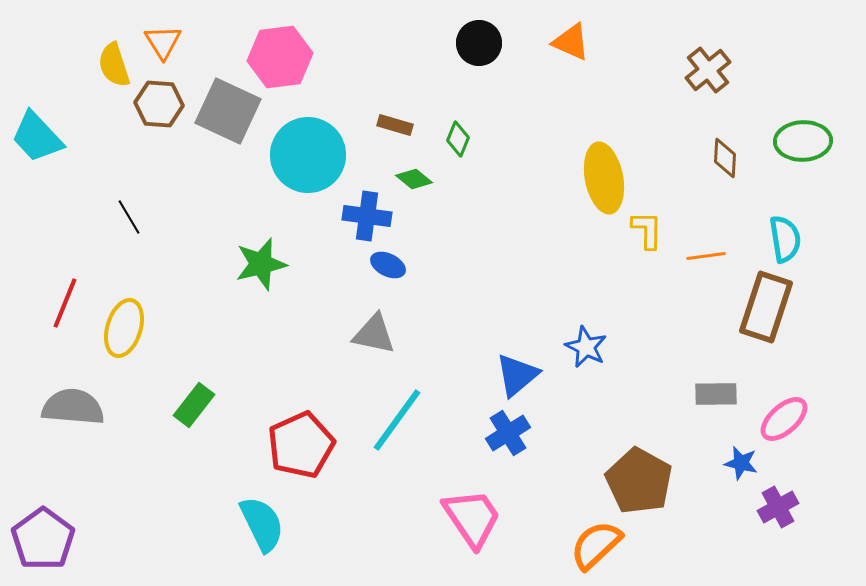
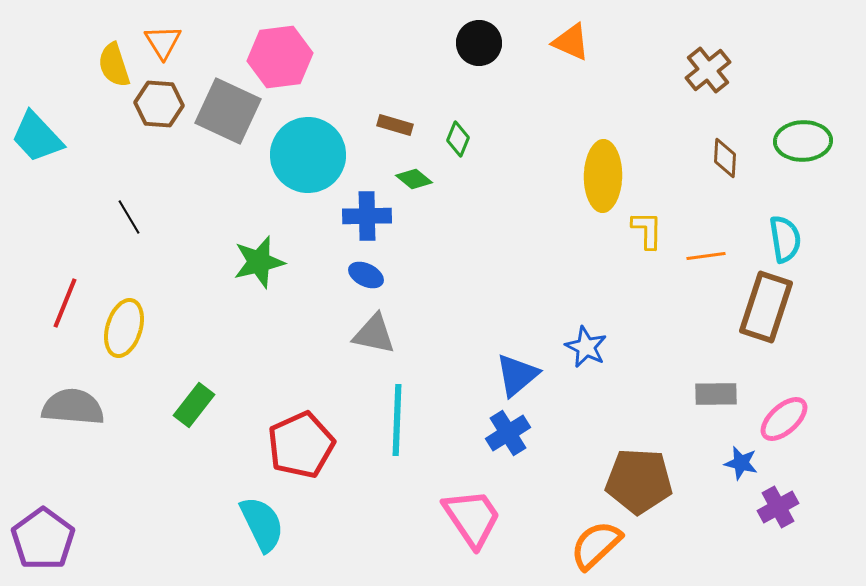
yellow ellipse at (604, 178): moved 1 px left, 2 px up; rotated 12 degrees clockwise
blue cross at (367, 216): rotated 9 degrees counterclockwise
green star at (261, 264): moved 2 px left, 2 px up
blue ellipse at (388, 265): moved 22 px left, 10 px down
cyan line at (397, 420): rotated 34 degrees counterclockwise
brown pentagon at (639, 481): rotated 26 degrees counterclockwise
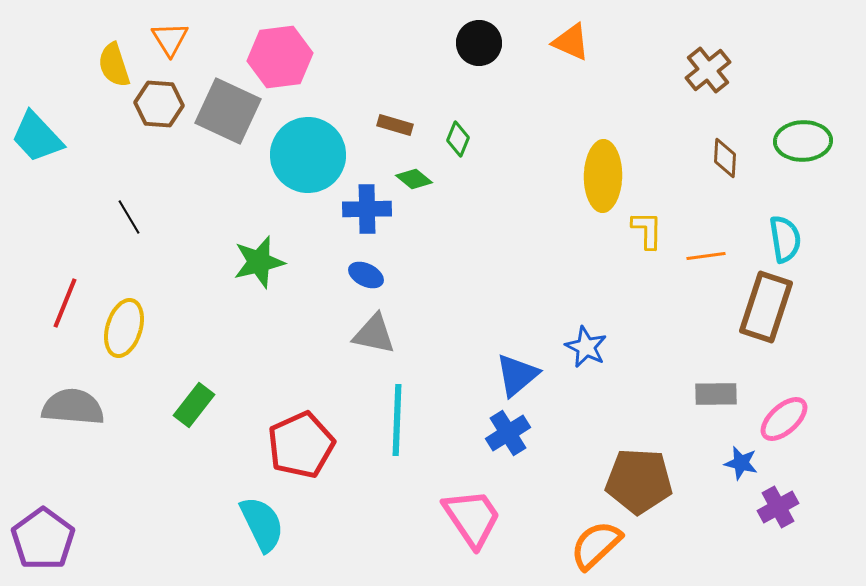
orange triangle at (163, 42): moved 7 px right, 3 px up
blue cross at (367, 216): moved 7 px up
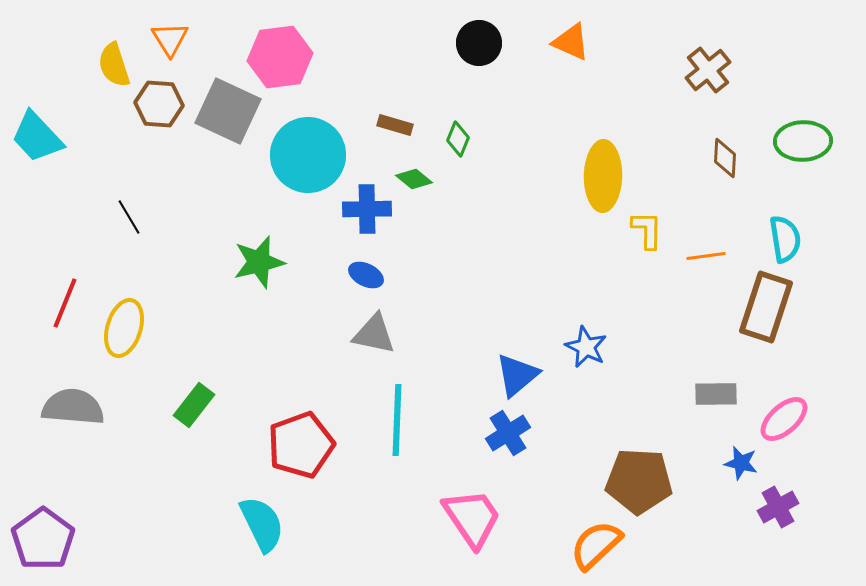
red pentagon at (301, 445): rotated 4 degrees clockwise
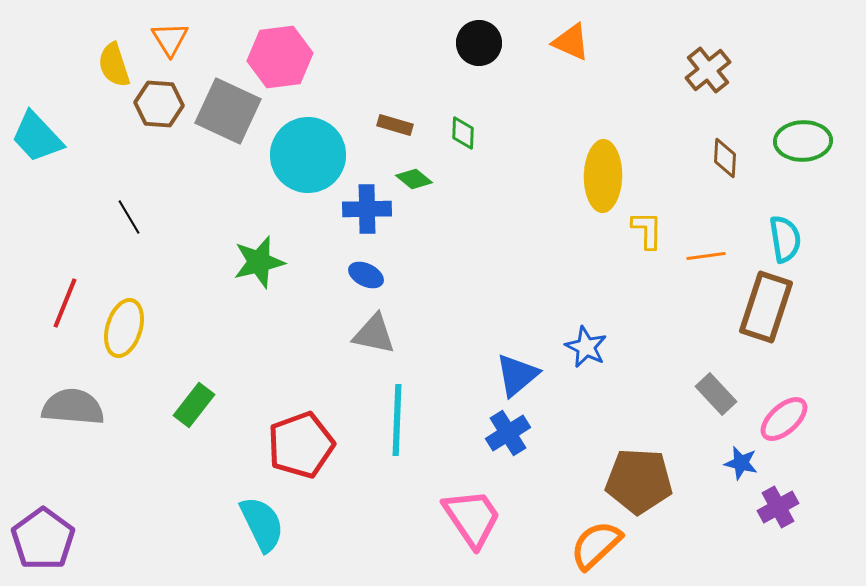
green diamond at (458, 139): moved 5 px right, 6 px up; rotated 20 degrees counterclockwise
gray rectangle at (716, 394): rotated 48 degrees clockwise
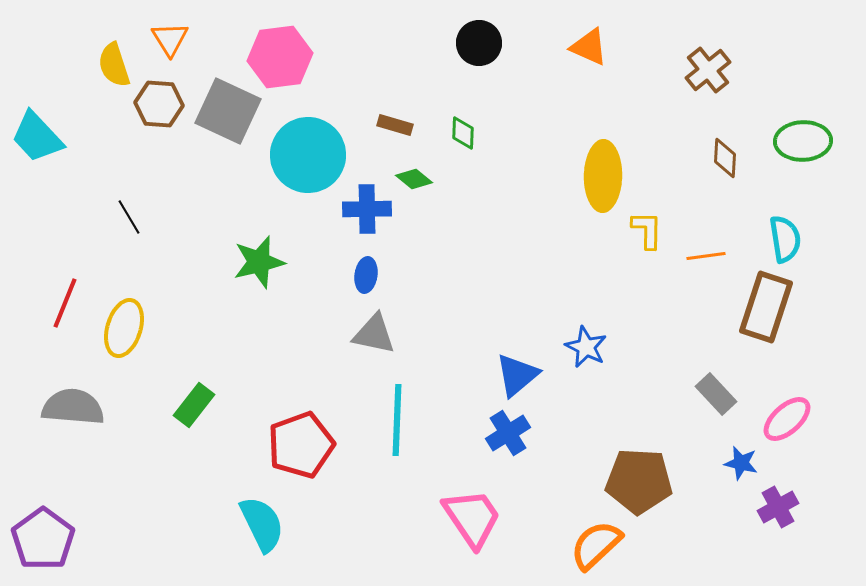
orange triangle at (571, 42): moved 18 px right, 5 px down
blue ellipse at (366, 275): rotated 72 degrees clockwise
pink ellipse at (784, 419): moved 3 px right
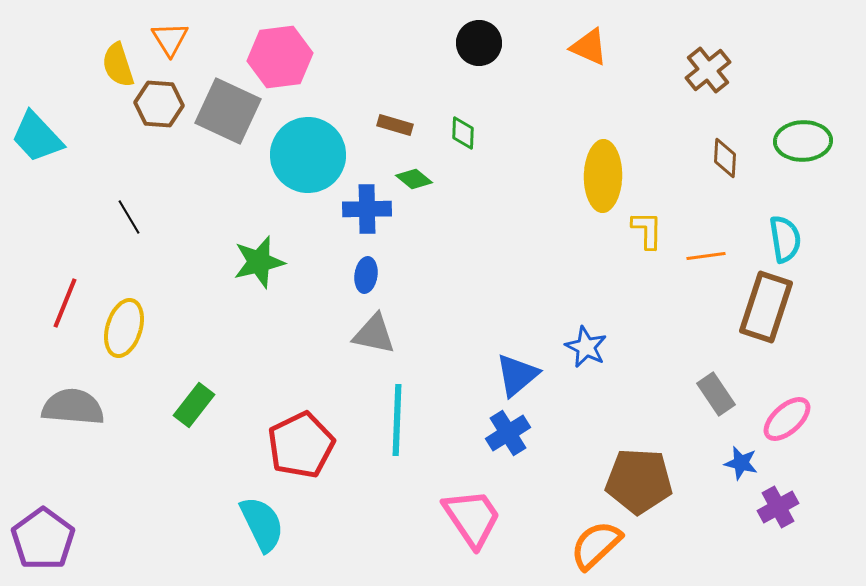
yellow semicircle at (114, 65): moved 4 px right
gray rectangle at (716, 394): rotated 9 degrees clockwise
red pentagon at (301, 445): rotated 6 degrees counterclockwise
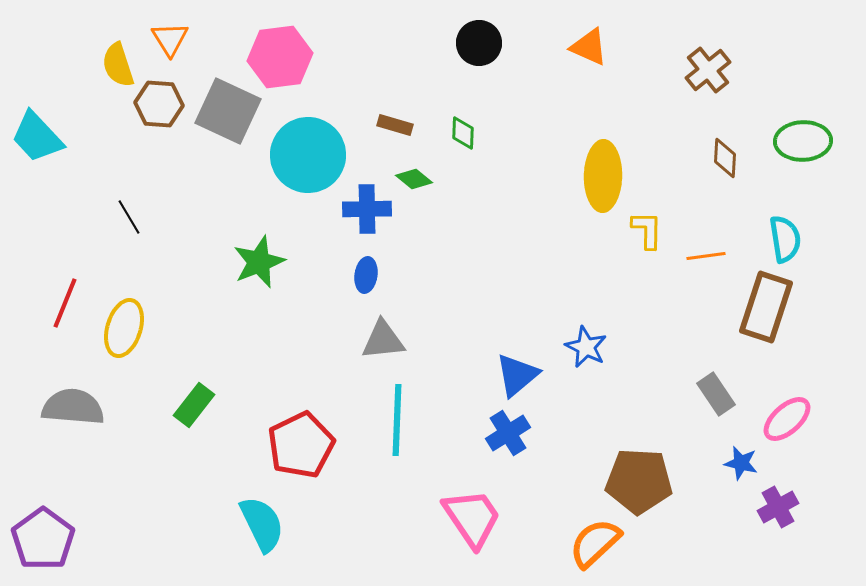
green star at (259, 262): rotated 8 degrees counterclockwise
gray triangle at (374, 334): moved 9 px right, 6 px down; rotated 18 degrees counterclockwise
orange semicircle at (596, 545): moved 1 px left, 2 px up
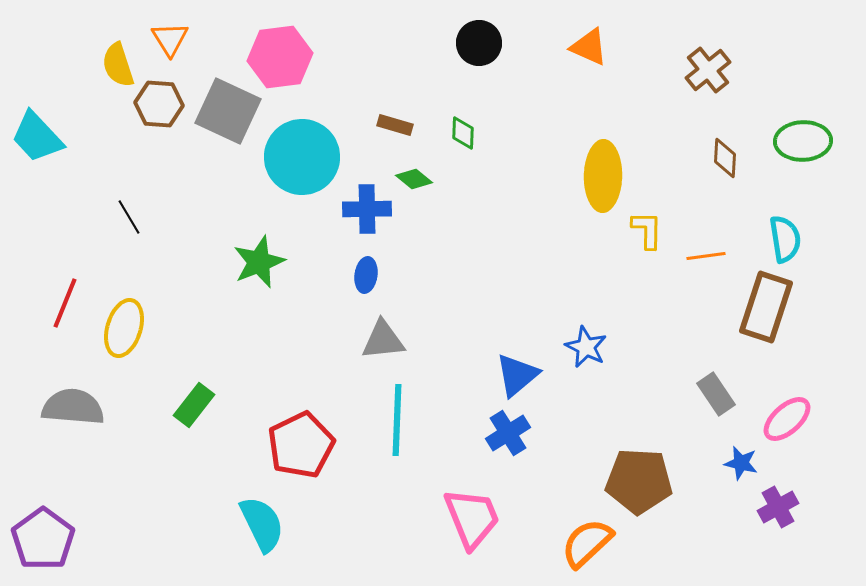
cyan circle at (308, 155): moved 6 px left, 2 px down
pink trapezoid at (472, 518): rotated 12 degrees clockwise
orange semicircle at (595, 543): moved 8 px left
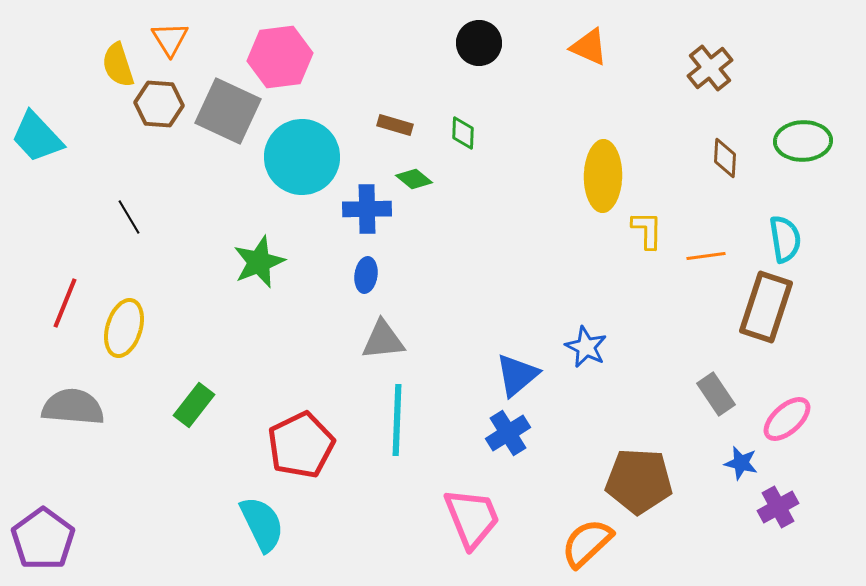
brown cross at (708, 70): moved 2 px right, 2 px up
